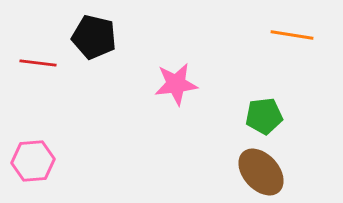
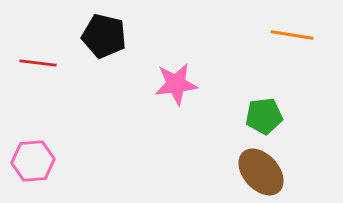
black pentagon: moved 10 px right, 1 px up
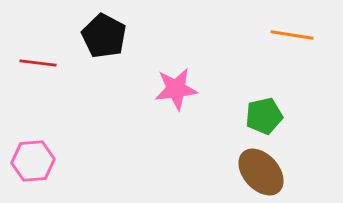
black pentagon: rotated 15 degrees clockwise
pink star: moved 5 px down
green pentagon: rotated 6 degrees counterclockwise
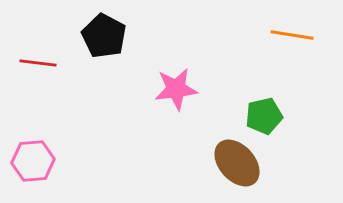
brown ellipse: moved 24 px left, 9 px up
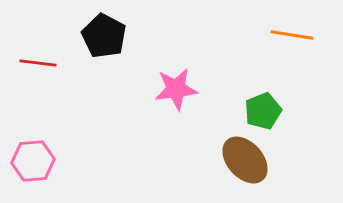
green pentagon: moved 1 px left, 5 px up; rotated 9 degrees counterclockwise
brown ellipse: moved 8 px right, 3 px up
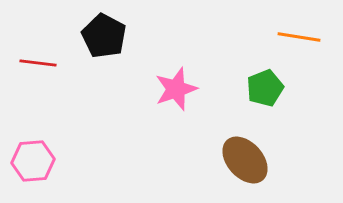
orange line: moved 7 px right, 2 px down
pink star: rotated 12 degrees counterclockwise
green pentagon: moved 2 px right, 23 px up
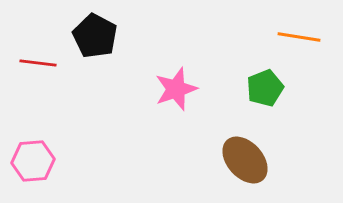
black pentagon: moved 9 px left
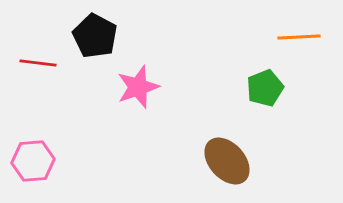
orange line: rotated 12 degrees counterclockwise
pink star: moved 38 px left, 2 px up
brown ellipse: moved 18 px left, 1 px down
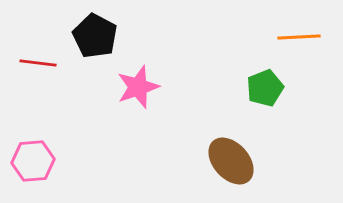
brown ellipse: moved 4 px right
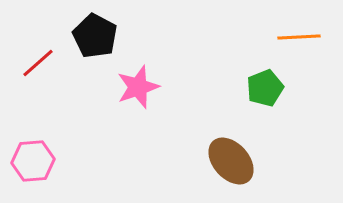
red line: rotated 48 degrees counterclockwise
